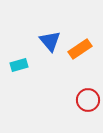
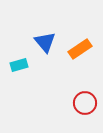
blue triangle: moved 5 px left, 1 px down
red circle: moved 3 px left, 3 px down
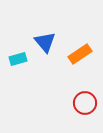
orange rectangle: moved 5 px down
cyan rectangle: moved 1 px left, 6 px up
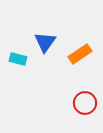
blue triangle: rotated 15 degrees clockwise
cyan rectangle: rotated 30 degrees clockwise
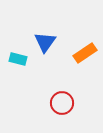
orange rectangle: moved 5 px right, 1 px up
red circle: moved 23 px left
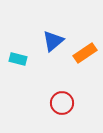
blue triangle: moved 8 px right, 1 px up; rotated 15 degrees clockwise
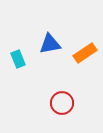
blue triangle: moved 3 px left, 3 px down; rotated 30 degrees clockwise
cyan rectangle: rotated 54 degrees clockwise
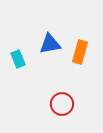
orange rectangle: moved 5 px left, 1 px up; rotated 40 degrees counterclockwise
red circle: moved 1 px down
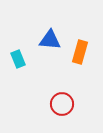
blue triangle: moved 4 px up; rotated 15 degrees clockwise
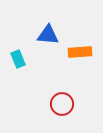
blue triangle: moved 2 px left, 5 px up
orange rectangle: rotated 70 degrees clockwise
